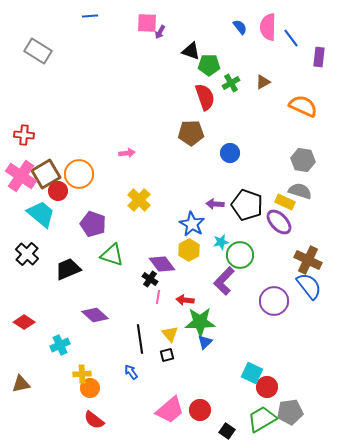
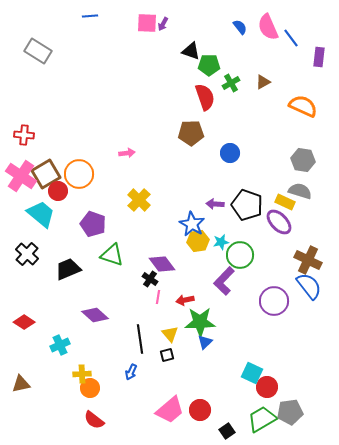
pink semicircle at (268, 27): rotated 24 degrees counterclockwise
purple arrow at (160, 32): moved 3 px right, 8 px up
yellow hexagon at (189, 250): moved 9 px right, 9 px up; rotated 20 degrees clockwise
red arrow at (185, 300): rotated 18 degrees counterclockwise
blue arrow at (131, 372): rotated 119 degrees counterclockwise
black square at (227, 431): rotated 21 degrees clockwise
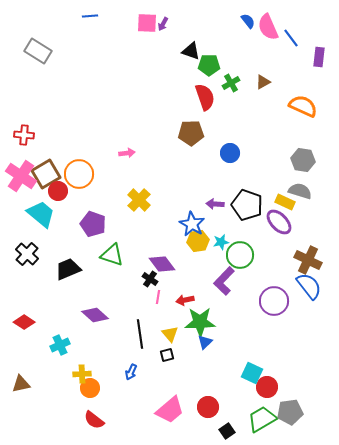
blue semicircle at (240, 27): moved 8 px right, 6 px up
black line at (140, 339): moved 5 px up
red circle at (200, 410): moved 8 px right, 3 px up
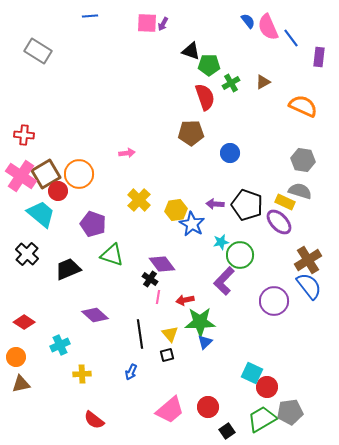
yellow hexagon at (198, 241): moved 22 px left, 31 px up
brown cross at (308, 260): rotated 32 degrees clockwise
orange circle at (90, 388): moved 74 px left, 31 px up
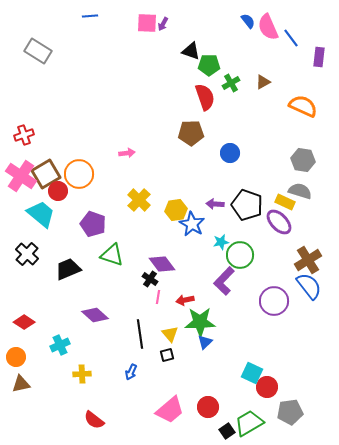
red cross at (24, 135): rotated 24 degrees counterclockwise
green trapezoid at (262, 419): moved 13 px left, 4 px down
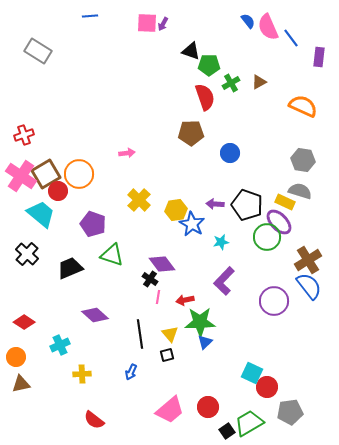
brown triangle at (263, 82): moved 4 px left
green circle at (240, 255): moved 27 px right, 18 px up
black trapezoid at (68, 269): moved 2 px right, 1 px up
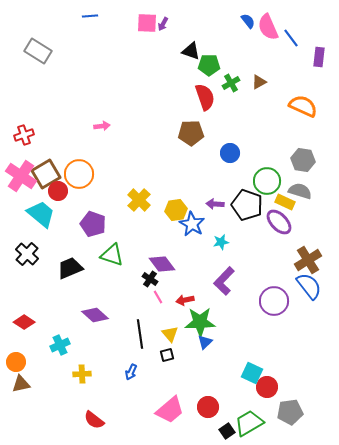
pink arrow at (127, 153): moved 25 px left, 27 px up
green circle at (267, 237): moved 56 px up
pink line at (158, 297): rotated 40 degrees counterclockwise
orange circle at (16, 357): moved 5 px down
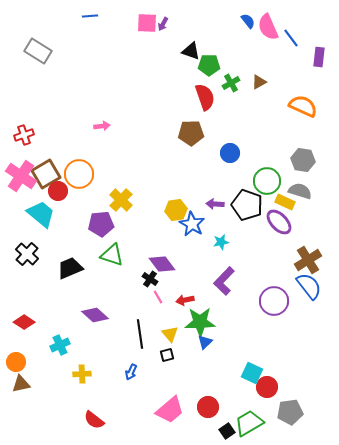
yellow cross at (139, 200): moved 18 px left
purple pentagon at (93, 224): moved 8 px right; rotated 25 degrees counterclockwise
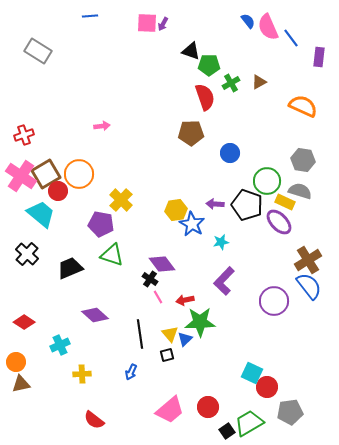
purple pentagon at (101, 224): rotated 15 degrees clockwise
blue triangle at (205, 342): moved 20 px left, 3 px up
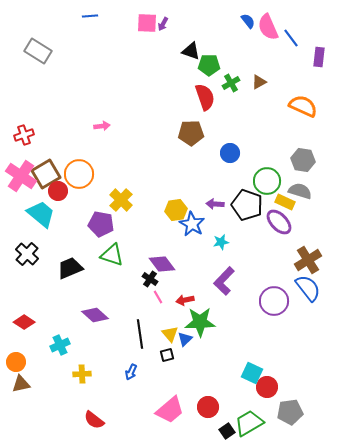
blue semicircle at (309, 286): moved 1 px left, 2 px down
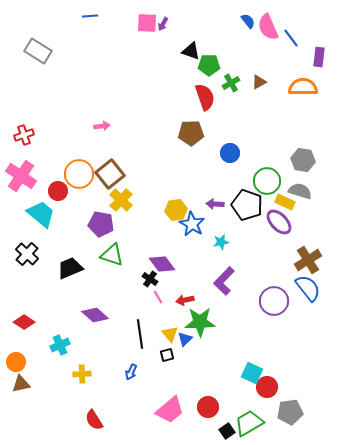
orange semicircle at (303, 106): moved 19 px up; rotated 24 degrees counterclockwise
brown square at (46, 174): moved 64 px right; rotated 8 degrees counterclockwise
red semicircle at (94, 420): rotated 20 degrees clockwise
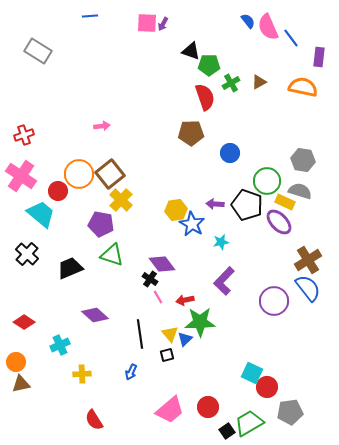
orange semicircle at (303, 87): rotated 12 degrees clockwise
